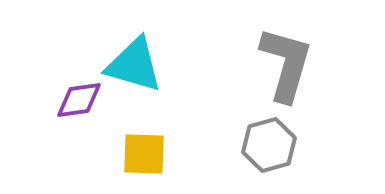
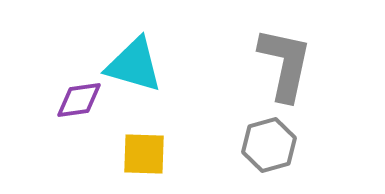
gray L-shape: moved 1 px left; rotated 4 degrees counterclockwise
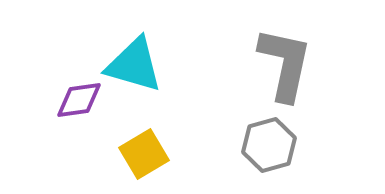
yellow square: rotated 33 degrees counterclockwise
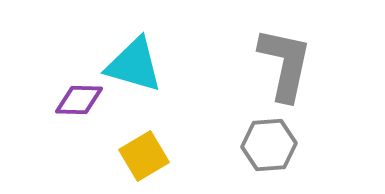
purple diamond: rotated 9 degrees clockwise
gray hexagon: rotated 12 degrees clockwise
yellow square: moved 2 px down
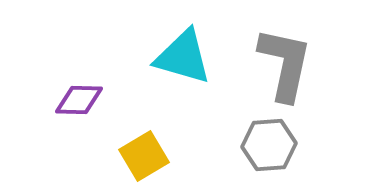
cyan triangle: moved 49 px right, 8 px up
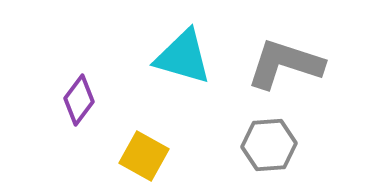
gray L-shape: rotated 84 degrees counterclockwise
purple diamond: rotated 54 degrees counterclockwise
yellow square: rotated 30 degrees counterclockwise
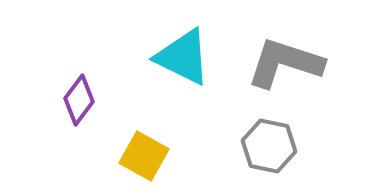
cyan triangle: rotated 10 degrees clockwise
gray L-shape: moved 1 px up
gray hexagon: moved 1 px down; rotated 16 degrees clockwise
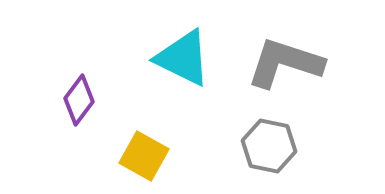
cyan triangle: moved 1 px down
